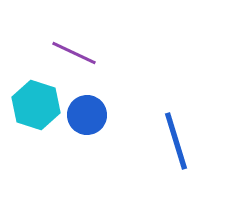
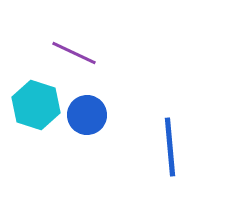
blue line: moved 6 px left, 6 px down; rotated 12 degrees clockwise
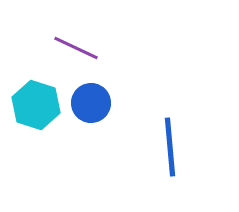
purple line: moved 2 px right, 5 px up
blue circle: moved 4 px right, 12 px up
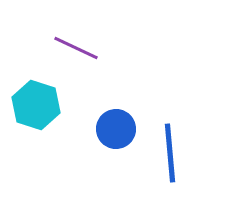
blue circle: moved 25 px right, 26 px down
blue line: moved 6 px down
